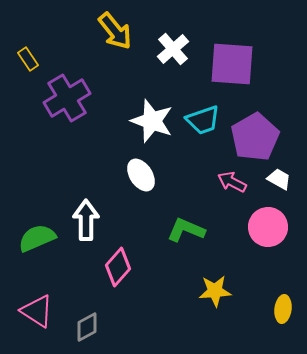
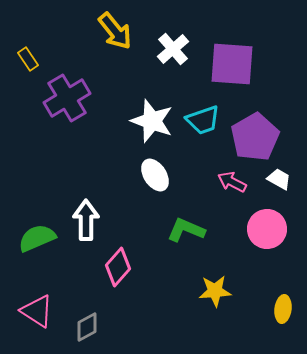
white ellipse: moved 14 px right
pink circle: moved 1 px left, 2 px down
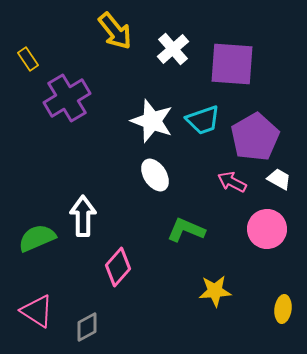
white arrow: moved 3 px left, 4 px up
